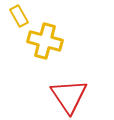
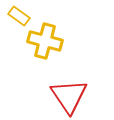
yellow rectangle: rotated 25 degrees counterclockwise
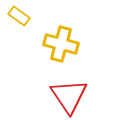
yellow cross: moved 16 px right, 3 px down
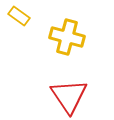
yellow cross: moved 6 px right, 7 px up
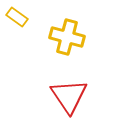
yellow rectangle: moved 2 px left, 1 px down
